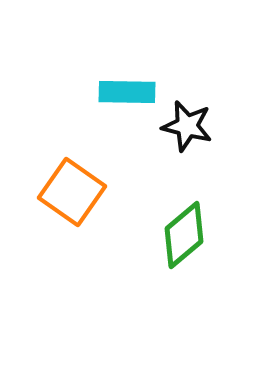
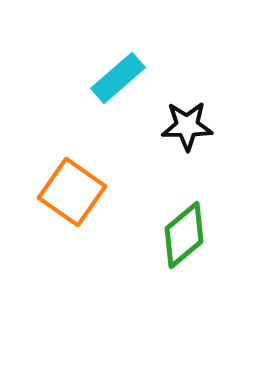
cyan rectangle: moved 9 px left, 14 px up; rotated 42 degrees counterclockwise
black star: rotated 15 degrees counterclockwise
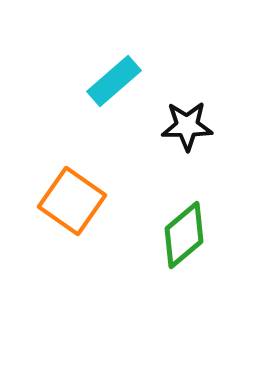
cyan rectangle: moved 4 px left, 3 px down
orange square: moved 9 px down
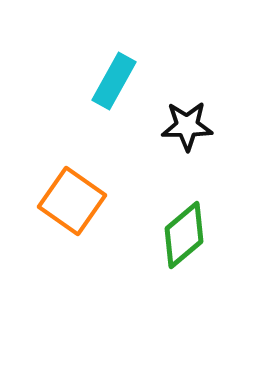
cyan rectangle: rotated 20 degrees counterclockwise
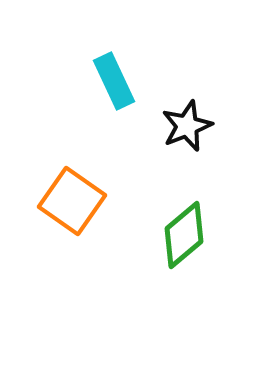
cyan rectangle: rotated 54 degrees counterclockwise
black star: rotated 21 degrees counterclockwise
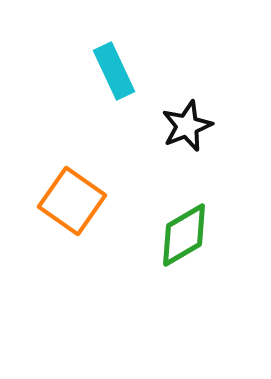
cyan rectangle: moved 10 px up
green diamond: rotated 10 degrees clockwise
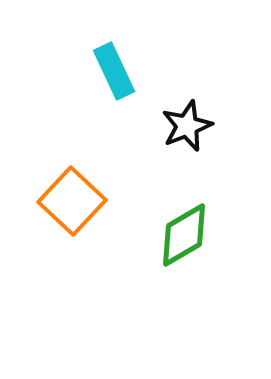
orange square: rotated 8 degrees clockwise
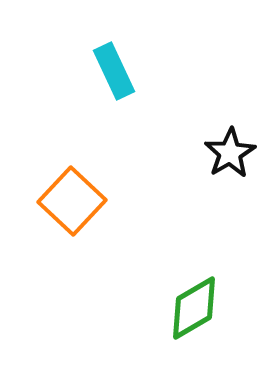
black star: moved 43 px right, 27 px down; rotated 9 degrees counterclockwise
green diamond: moved 10 px right, 73 px down
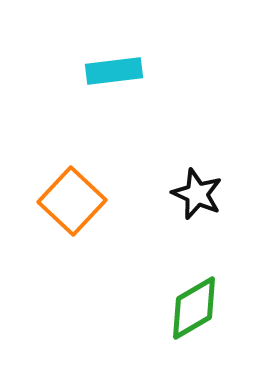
cyan rectangle: rotated 72 degrees counterclockwise
black star: moved 33 px left, 41 px down; rotated 18 degrees counterclockwise
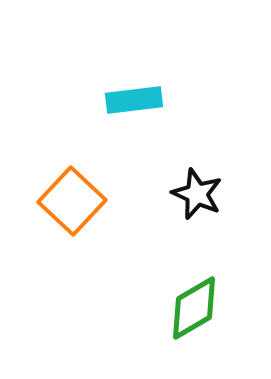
cyan rectangle: moved 20 px right, 29 px down
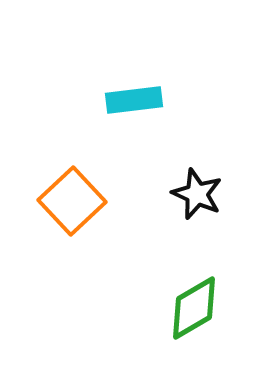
orange square: rotated 4 degrees clockwise
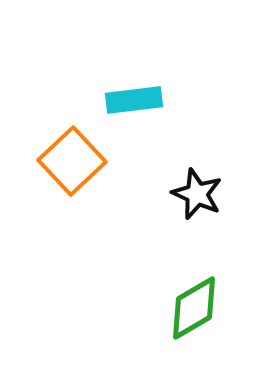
orange square: moved 40 px up
